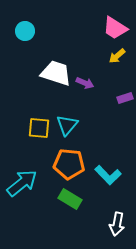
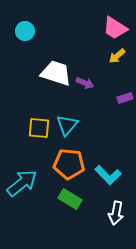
white arrow: moved 1 px left, 11 px up
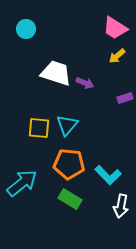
cyan circle: moved 1 px right, 2 px up
white arrow: moved 5 px right, 7 px up
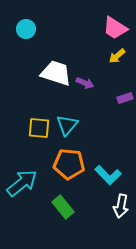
green rectangle: moved 7 px left, 8 px down; rotated 20 degrees clockwise
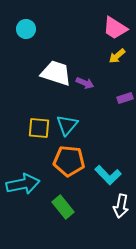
orange pentagon: moved 3 px up
cyan arrow: moved 1 px right, 1 px down; rotated 28 degrees clockwise
